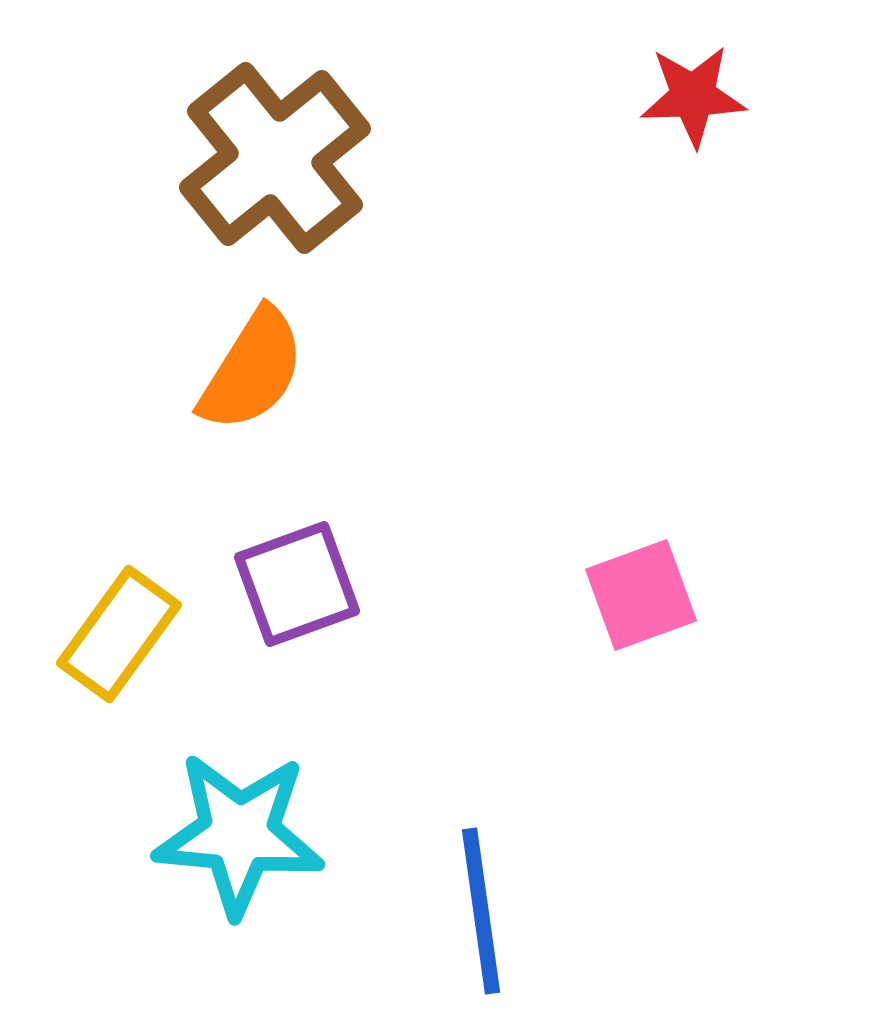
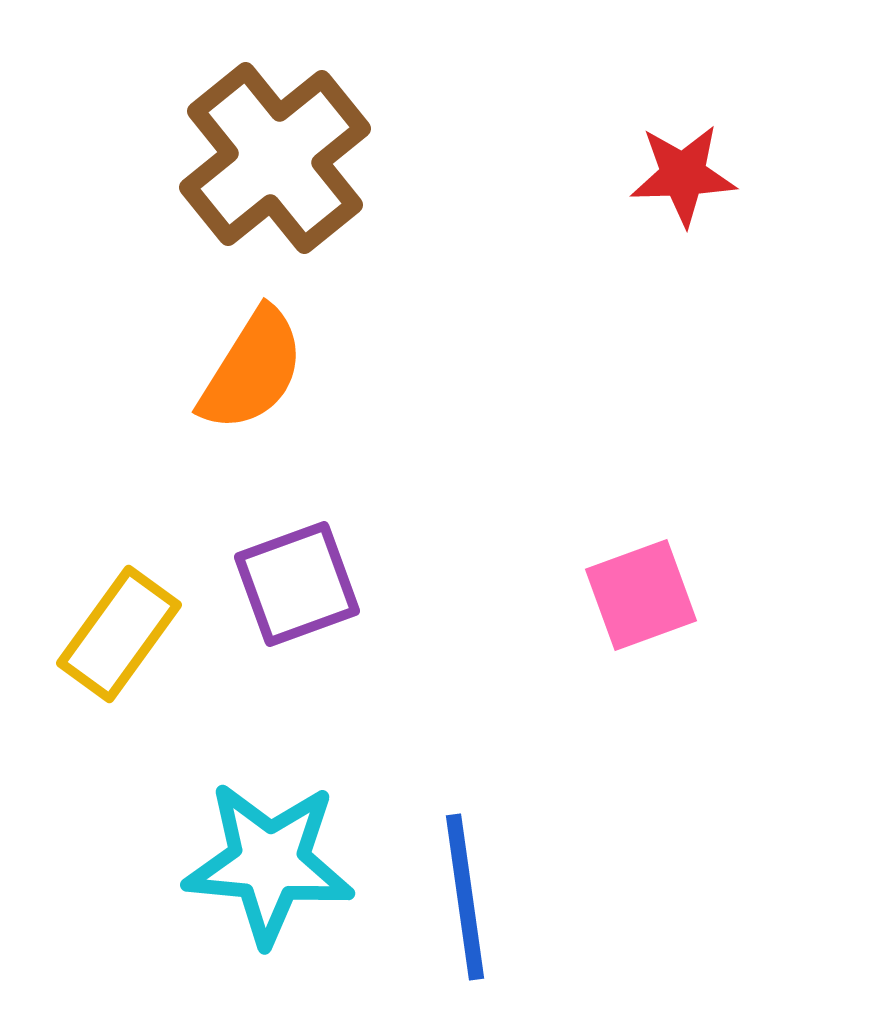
red star: moved 10 px left, 79 px down
cyan star: moved 30 px right, 29 px down
blue line: moved 16 px left, 14 px up
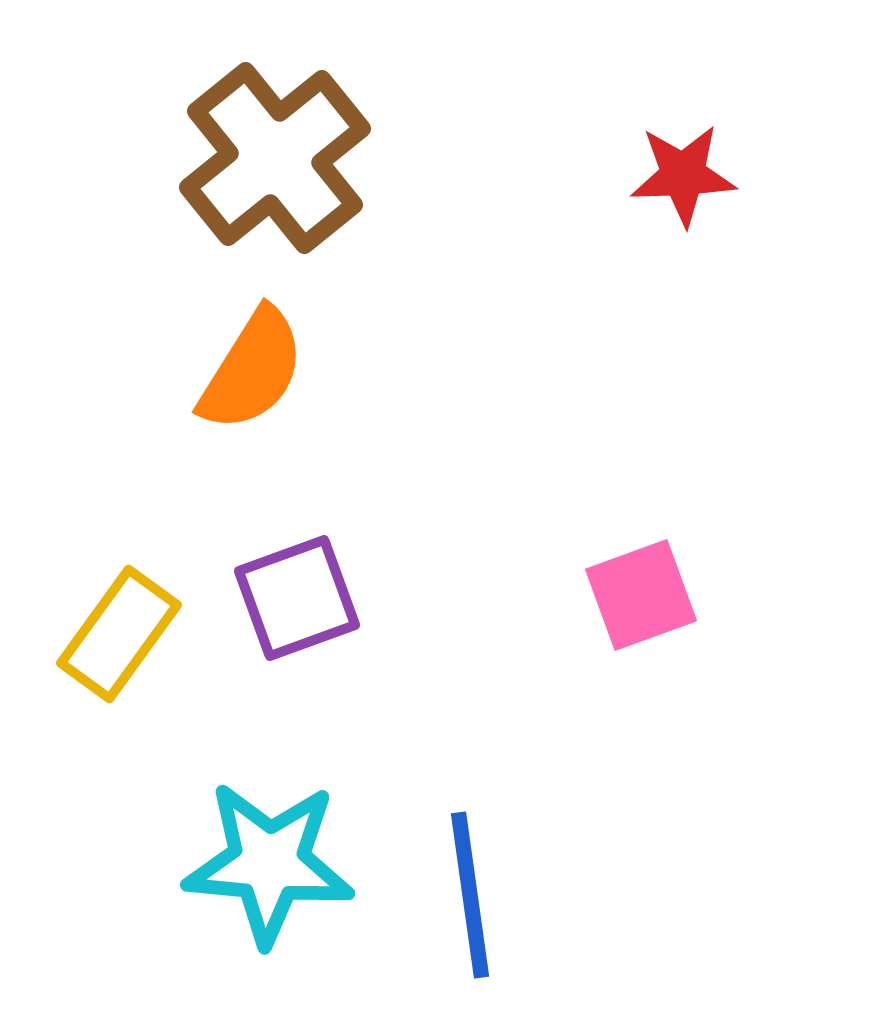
purple square: moved 14 px down
blue line: moved 5 px right, 2 px up
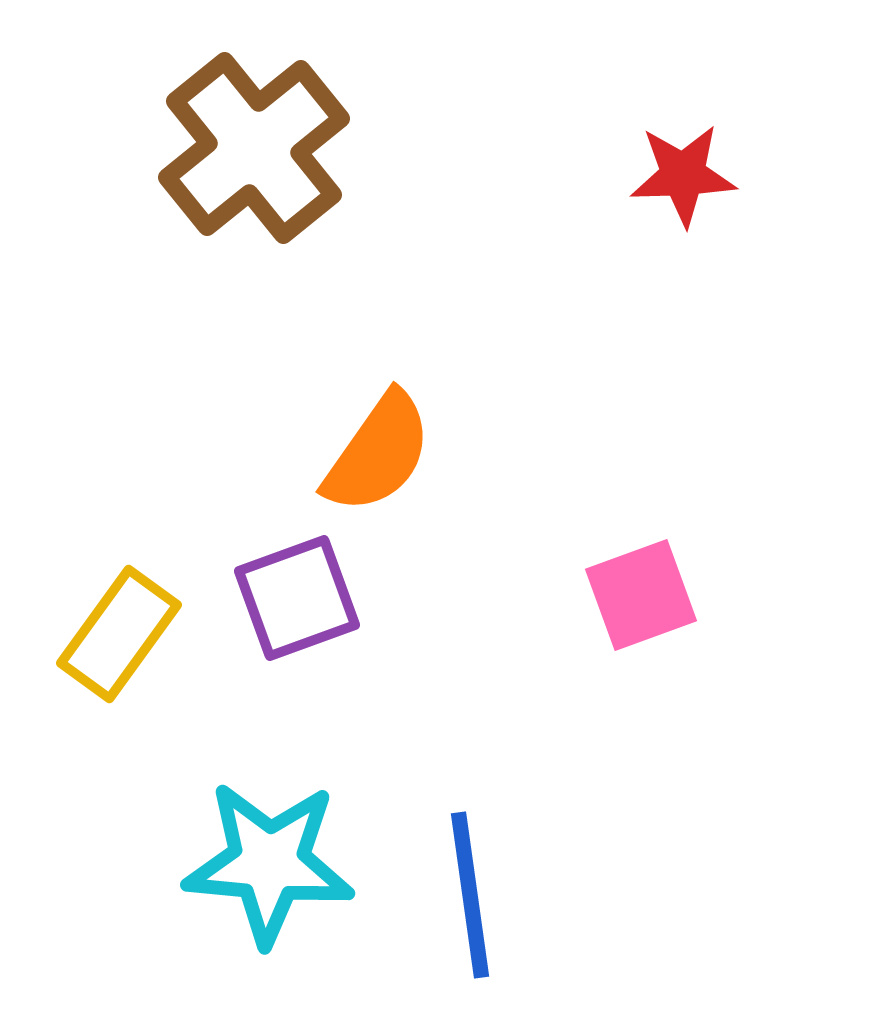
brown cross: moved 21 px left, 10 px up
orange semicircle: moved 126 px right, 83 px down; rotated 3 degrees clockwise
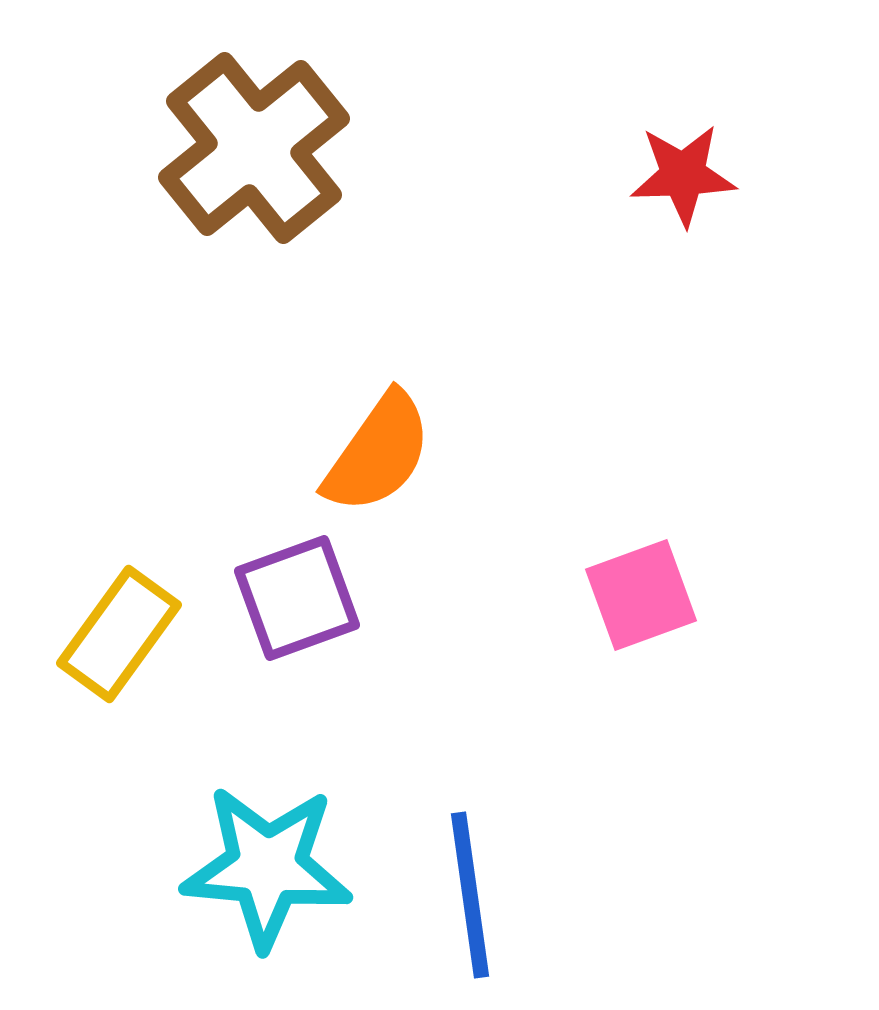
cyan star: moved 2 px left, 4 px down
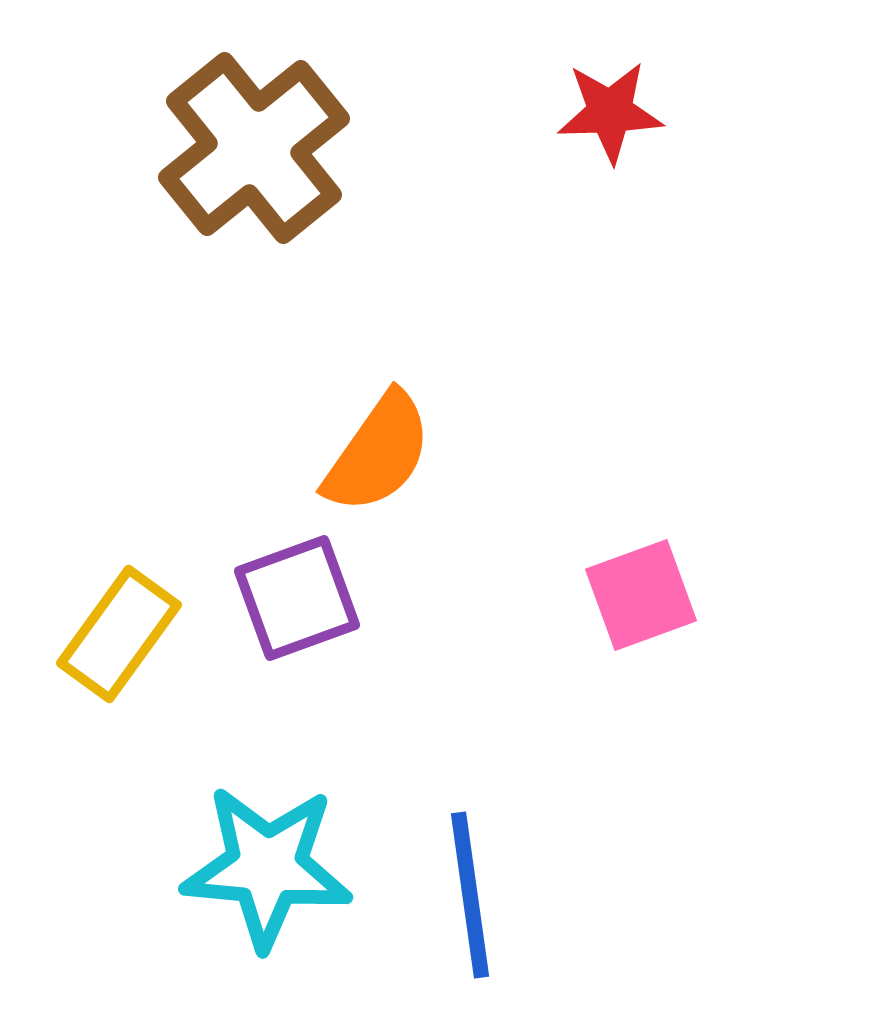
red star: moved 73 px left, 63 px up
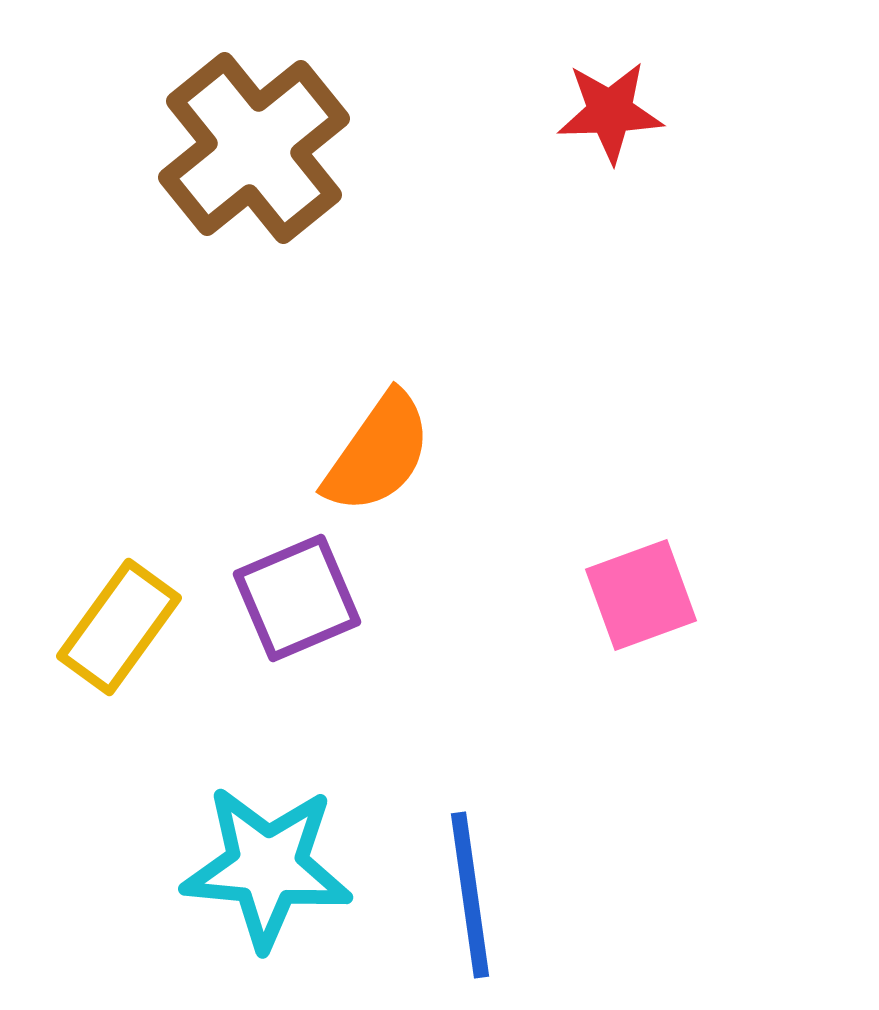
purple square: rotated 3 degrees counterclockwise
yellow rectangle: moved 7 px up
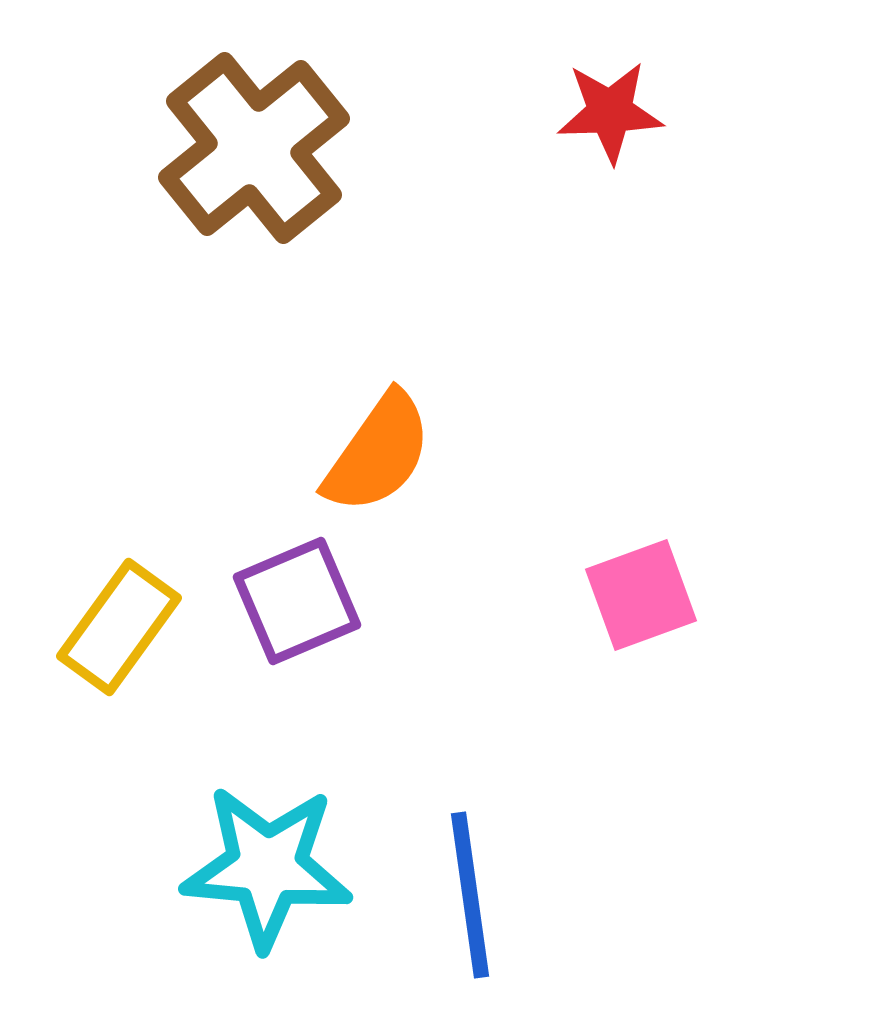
purple square: moved 3 px down
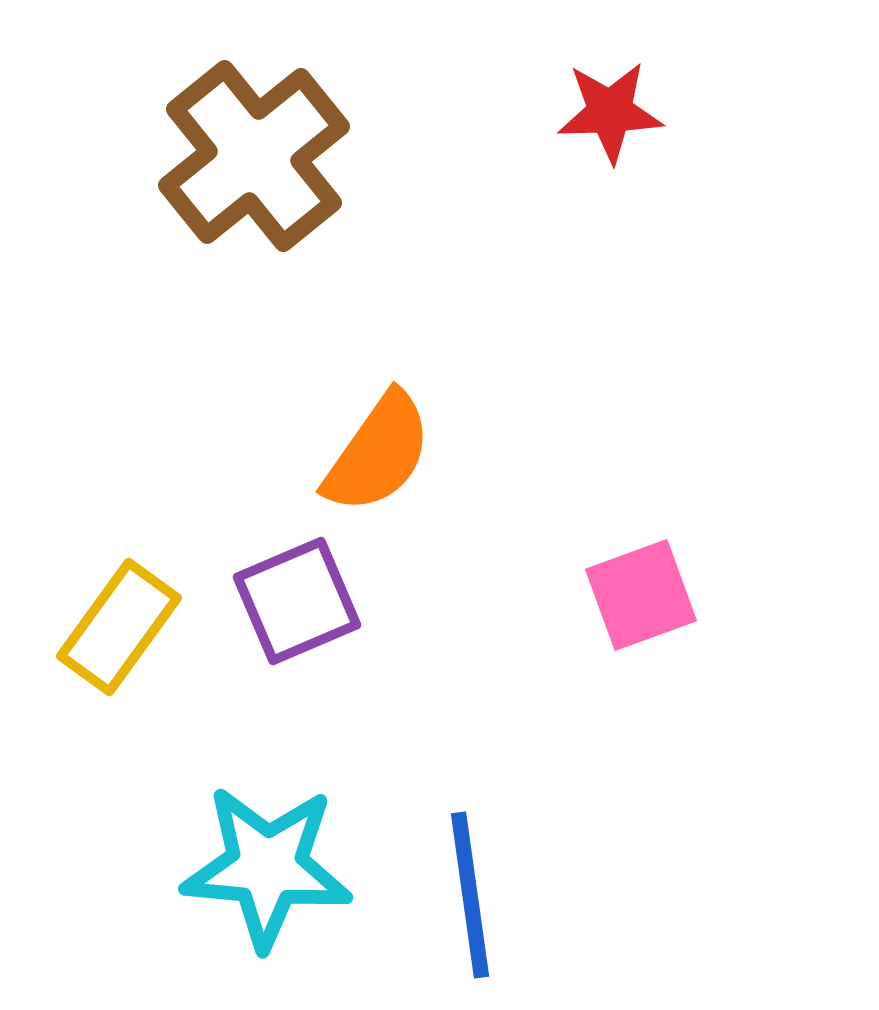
brown cross: moved 8 px down
